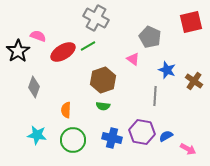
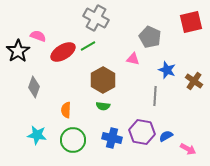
pink triangle: rotated 24 degrees counterclockwise
brown hexagon: rotated 10 degrees counterclockwise
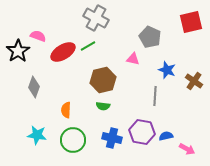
brown hexagon: rotated 15 degrees clockwise
blue semicircle: rotated 16 degrees clockwise
pink arrow: moved 1 px left
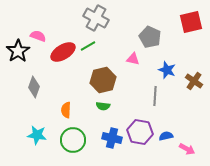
purple hexagon: moved 2 px left
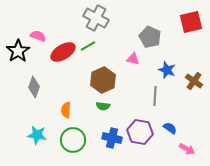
brown hexagon: rotated 10 degrees counterclockwise
blue semicircle: moved 4 px right, 8 px up; rotated 48 degrees clockwise
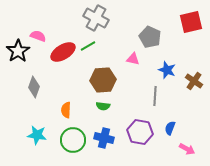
brown hexagon: rotated 20 degrees clockwise
blue semicircle: rotated 104 degrees counterclockwise
blue cross: moved 8 px left
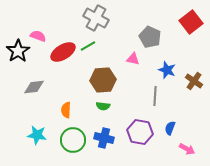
red square: rotated 25 degrees counterclockwise
gray diamond: rotated 65 degrees clockwise
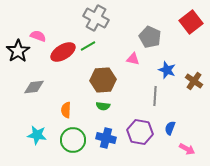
blue cross: moved 2 px right
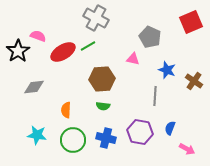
red square: rotated 15 degrees clockwise
brown hexagon: moved 1 px left, 1 px up
